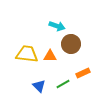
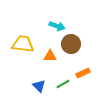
yellow trapezoid: moved 4 px left, 10 px up
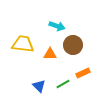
brown circle: moved 2 px right, 1 px down
orange triangle: moved 2 px up
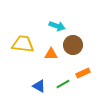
orange triangle: moved 1 px right
blue triangle: rotated 16 degrees counterclockwise
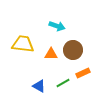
brown circle: moved 5 px down
green line: moved 1 px up
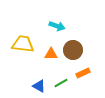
green line: moved 2 px left
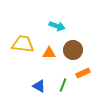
orange triangle: moved 2 px left, 1 px up
green line: moved 2 px right, 2 px down; rotated 40 degrees counterclockwise
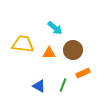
cyan arrow: moved 2 px left, 2 px down; rotated 21 degrees clockwise
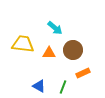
green line: moved 2 px down
